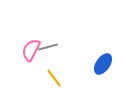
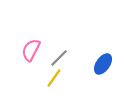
gray line: moved 11 px right, 11 px down; rotated 30 degrees counterclockwise
yellow line: rotated 72 degrees clockwise
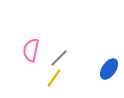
pink semicircle: rotated 15 degrees counterclockwise
blue ellipse: moved 6 px right, 5 px down
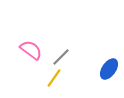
pink semicircle: rotated 115 degrees clockwise
gray line: moved 2 px right, 1 px up
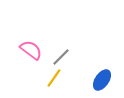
blue ellipse: moved 7 px left, 11 px down
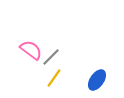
gray line: moved 10 px left
blue ellipse: moved 5 px left
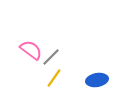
blue ellipse: rotated 45 degrees clockwise
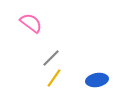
pink semicircle: moved 27 px up
gray line: moved 1 px down
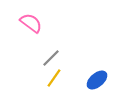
blue ellipse: rotated 30 degrees counterclockwise
